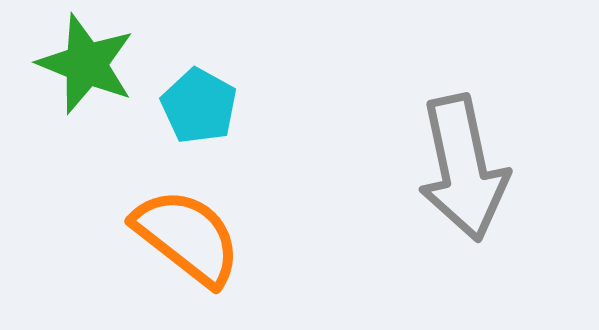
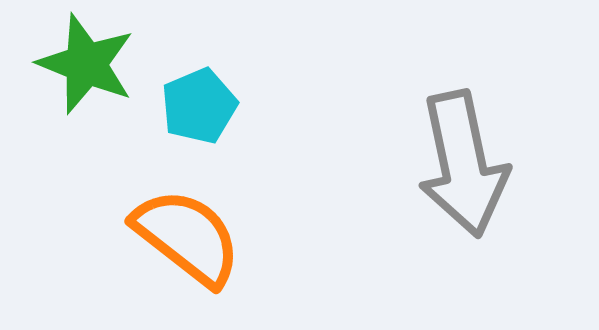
cyan pentagon: rotated 20 degrees clockwise
gray arrow: moved 4 px up
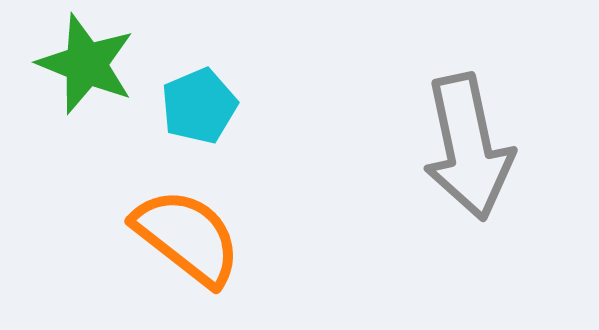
gray arrow: moved 5 px right, 17 px up
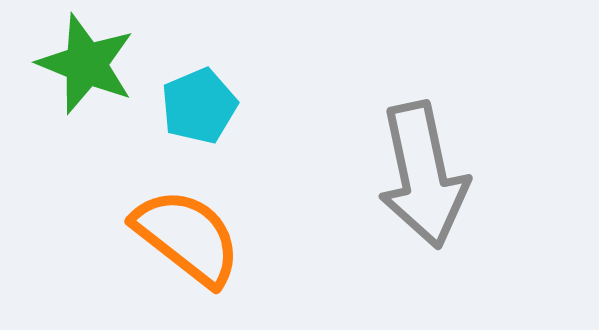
gray arrow: moved 45 px left, 28 px down
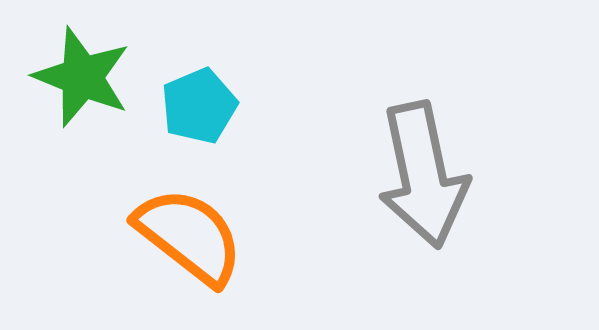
green star: moved 4 px left, 13 px down
orange semicircle: moved 2 px right, 1 px up
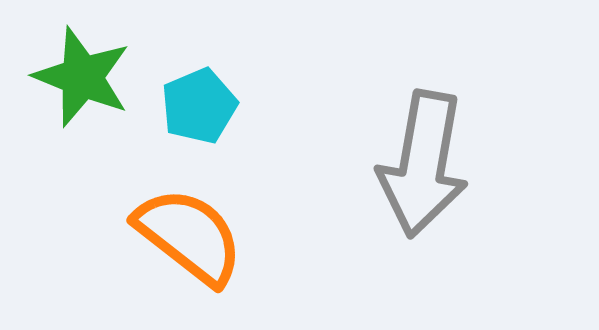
gray arrow: moved 11 px up; rotated 22 degrees clockwise
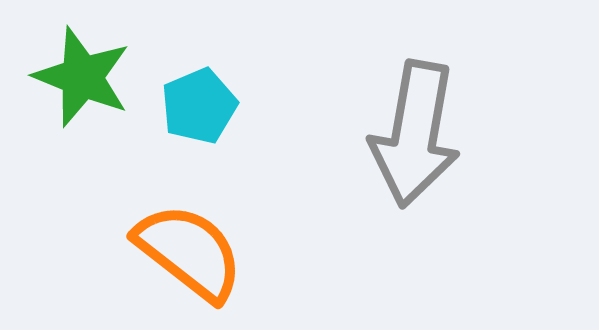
gray arrow: moved 8 px left, 30 px up
orange semicircle: moved 16 px down
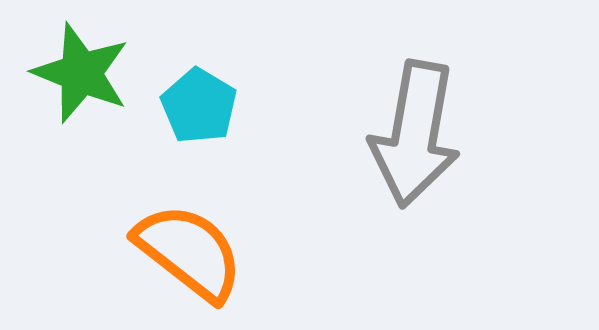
green star: moved 1 px left, 4 px up
cyan pentagon: rotated 18 degrees counterclockwise
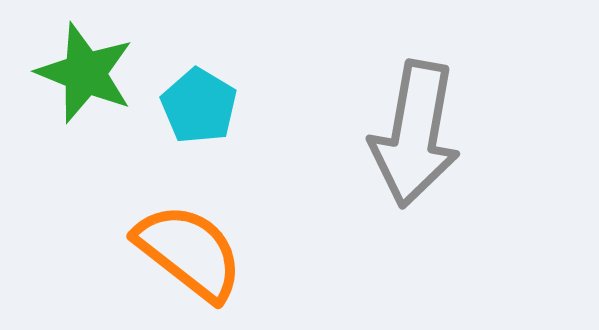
green star: moved 4 px right
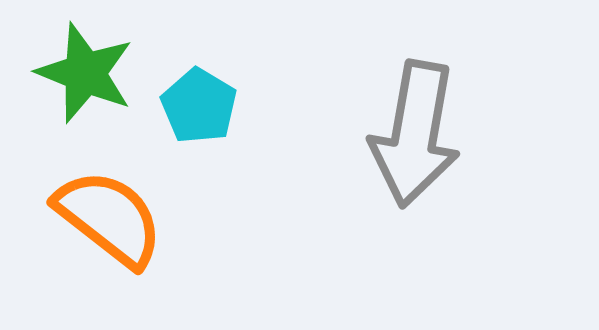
orange semicircle: moved 80 px left, 34 px up
